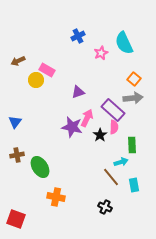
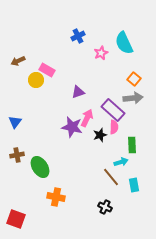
black star: rotated 16 degrees clockwise
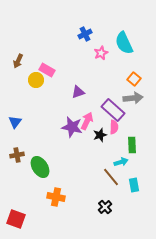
blue cross: moved 7 px right, 2 px up
brown arrow: rotated 40 degrees counterclockwise
pink arrow: moved 3 px down
black cross: rotated 24 degrees clockwise
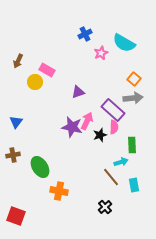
cyan semicircle: rotated 35 degrees counterclockwise
yellow circle: moved 1 px left, 2 px down
blue triangle: moved 1 px right
brown cross: moved 4 px left
orange cross: moved 3 px right, 6 px up
red square: moved 3 px up
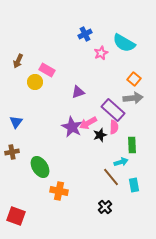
pink arrow: moved 1 px right, 2 px down; rotated 144 degrees counterclockwise
purple star: rotated 15 degrees clockwise
brown cross: moved 1 px left, 3 px up
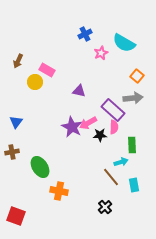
orange square: moved 3 px right, 3 px up
purple triangle: moved 1 px right, 1 px up; rotated 32 degrees clockwise
black star: rotated 16 degrees clockwise
